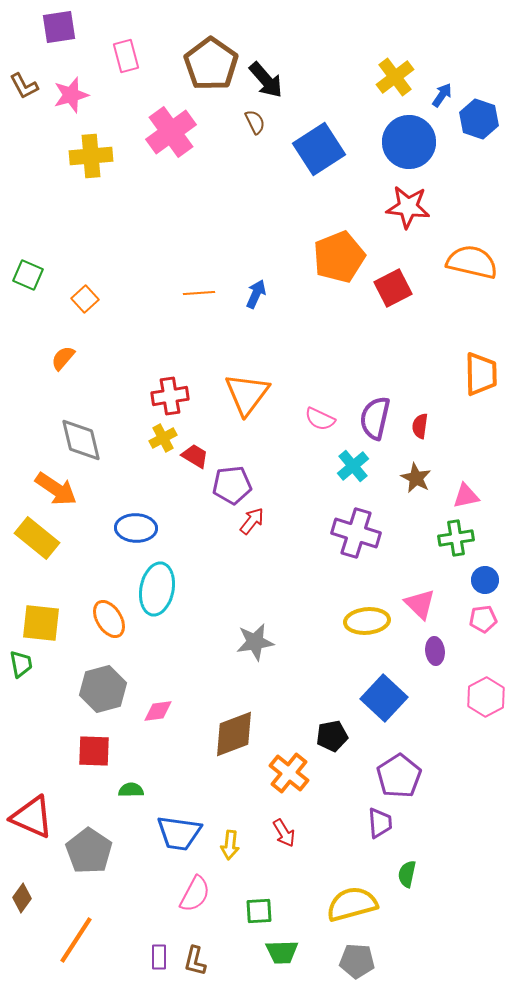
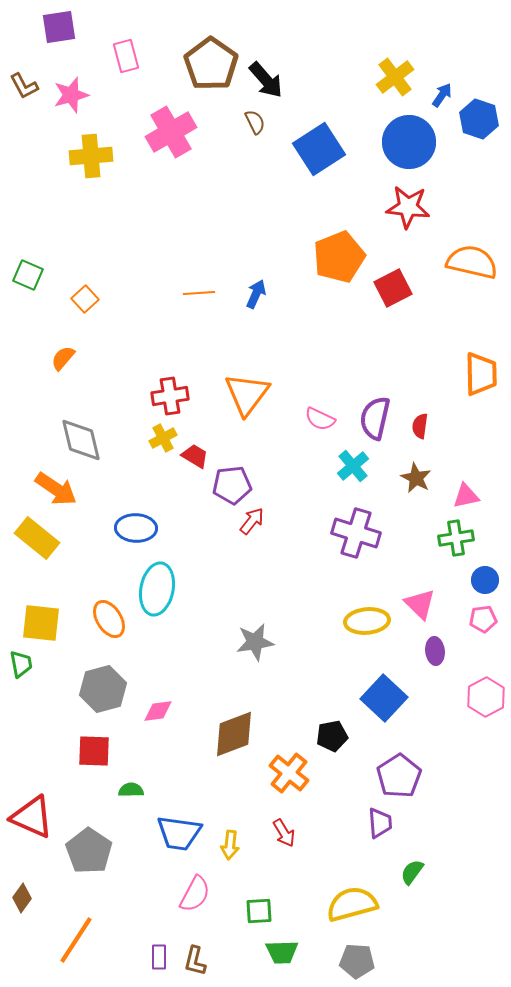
pink cross at (171, 132): rotated 6 degrees clockwise
green semicircle at (407, 874): moved 5 px right, 2 px up; rotated 24 degrees clockwise
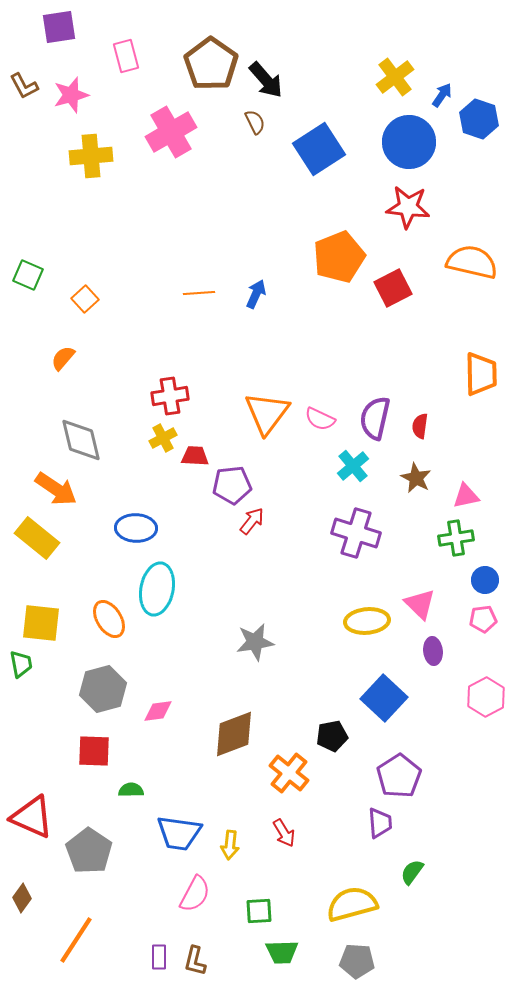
orange triangle at (247, 394): moved 20 px right, 19 px down
red trapezoid at (195, 456): rotated 28 degrees counterclockwise
purple ellipse at (435, 651): moved 2 px left
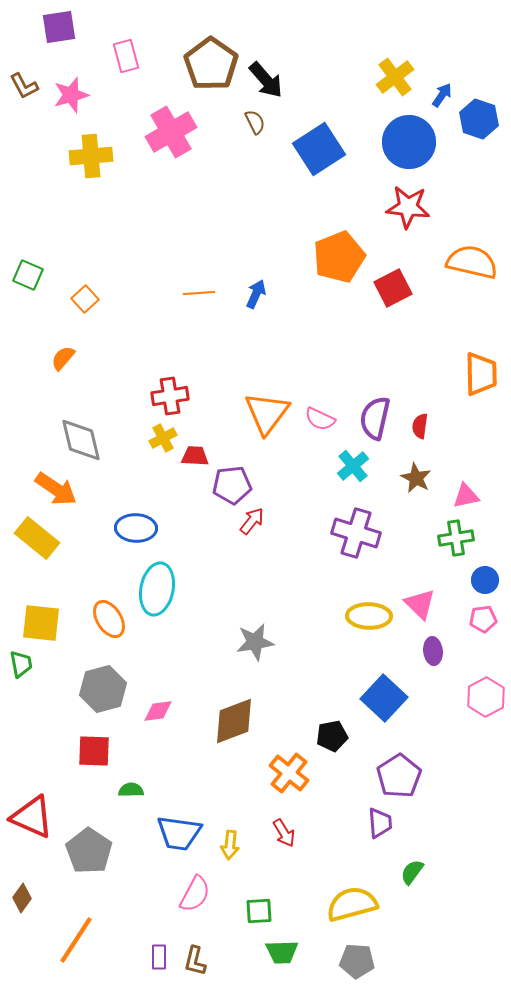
yellow ellipse at (367, 621): moved 2 px right, 5 px up; rotated 6 degrees clockwise
brown diamond at (234, 734): moved 13 px up
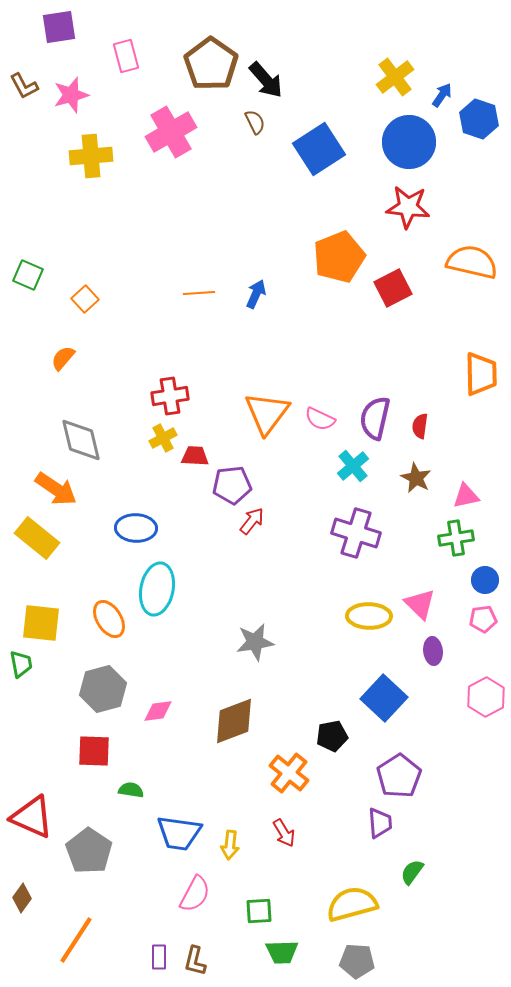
green semicircle at (131, 790): rotated 10 degrees clockwise
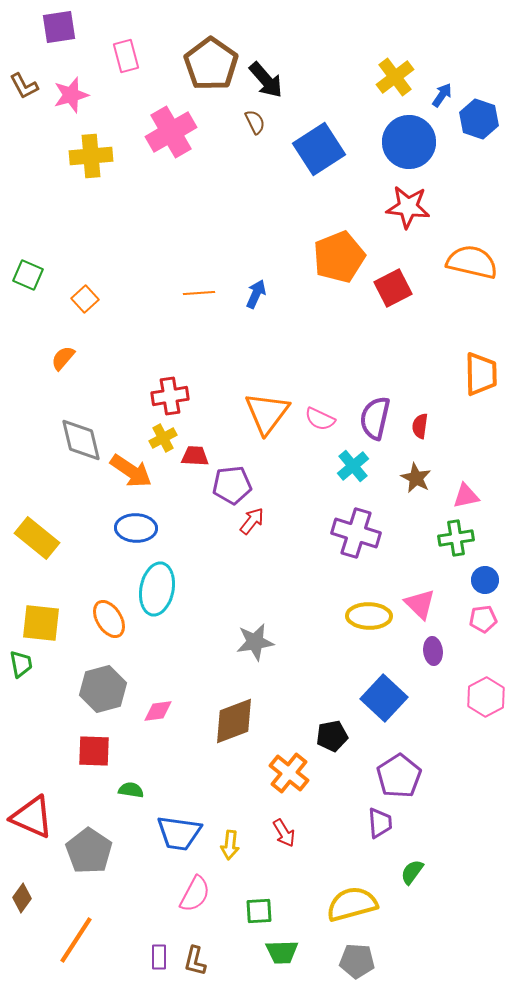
orange arrow at (56, 489): moved 75 px right, 18 px up
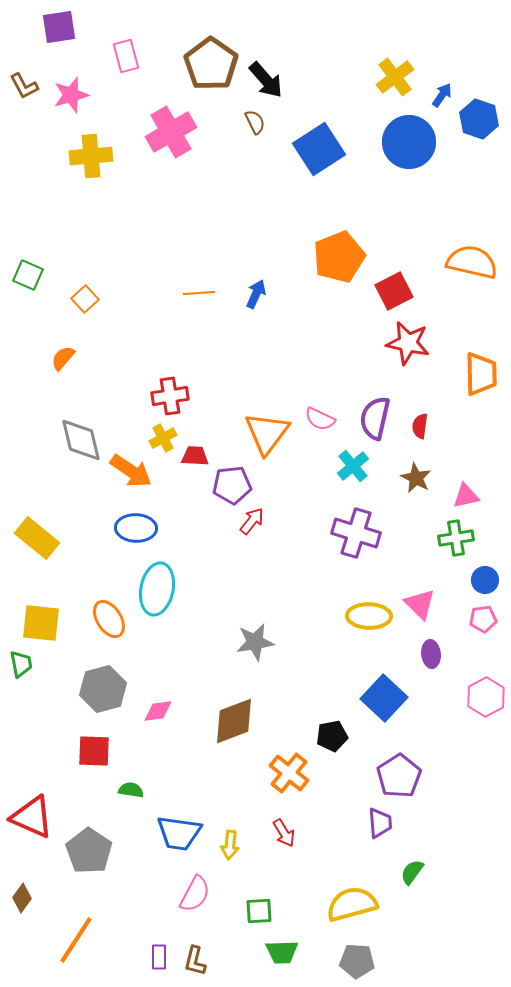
red star at (408, 207): moved 136 px down; rotated 6 degrees clockwise
red square at (393, 288): moved 1 px right, 3 px down
orange triangle at (267, 413): moved 20 px down
purple ellipse at (433, 651): moved 2 px left, 3 px down
